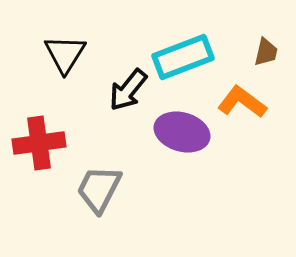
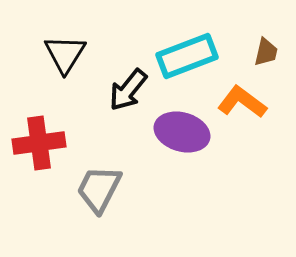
cyan rectangle: moved 4 px right, 1 px up
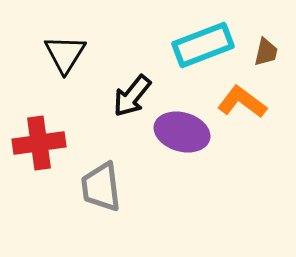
cyan rectangle: moved 16 px right, 11 px up
black arrow: moved 4 px right, 6 px down
gray trapezoid: moved 2 px right, 2 px up; rotated 34 degrees counterclockwise
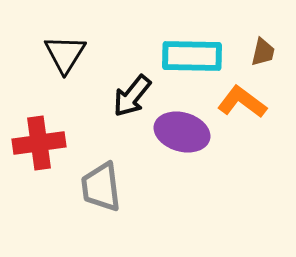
cyan rectangle: moved 11 px left, 11 px down; rotated 22 degrees clockwise
brown trapezoid: moved 3 px left
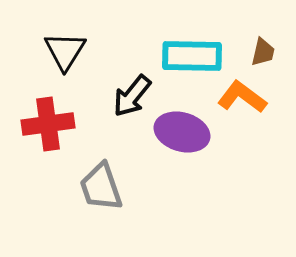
black triangle: moved 3 px up
orange L-shape: moved 5 px up
red cross: moved 9 px right, 19 px up
gray trapezoid: rotated 12 degrees counterclockwise
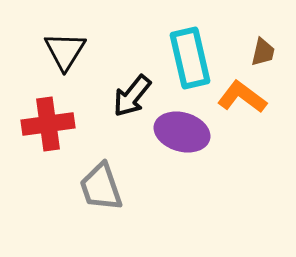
cyan rectangle: moved 2 px left, 2 px down; rotated 76 degrees clockwise
